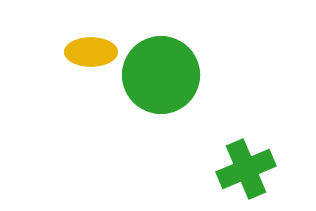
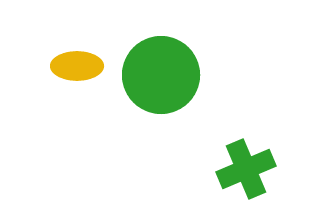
yellow ellipse: moved 14 px left, 14 px down
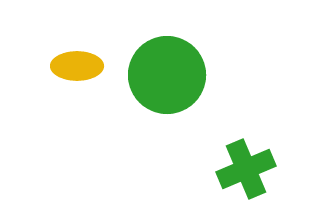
green circle: moved 6 px right
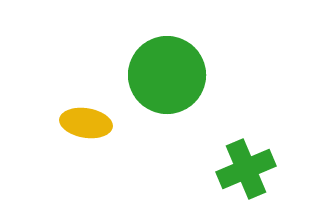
yellow ellipse: moved 9 px right, 57 px down; rotated 9 degrees clockwise
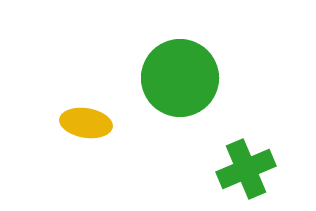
green circle: moved 13 px right, 3 px down
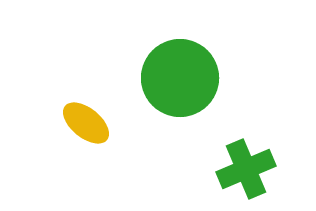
yellow ellipse: rotated 30 degrees clockwise
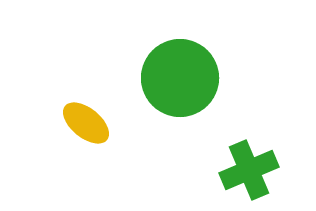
green cross: moved 3 px right, 1 px down
